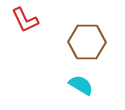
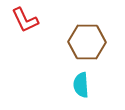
cyan semicircle: rotated 125 degrees counterclockwise
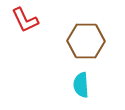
brown hexagon: moved 1 px left, 1 px up
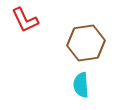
brown hexagon: moved 2 px down; rotated 9 degrees counterclockwise
